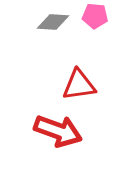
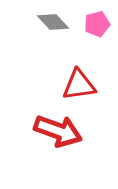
pink pentagon: moved 2 px right, 8 px down; rotated 20 degrees counterclockwise
gray diamond: rotated 44 degrees clockwise
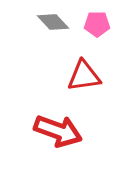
pink pentagon: rotated 15 degrees clockwise
red triangle: moved 5 px right, 9 px up
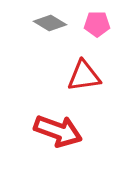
gray diamond: moved 3 px left, 1 px down; rotated 16 degrees counterclockwise
